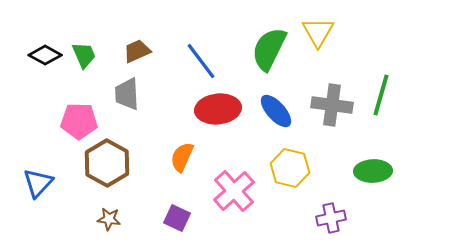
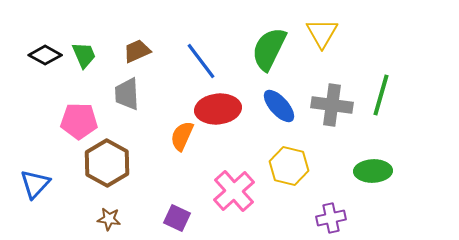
yellow triangle: moved 4 px right, 1 px down
blue ellipse: moved 3 px right, 5 px up
orange semicircle: moved 21 px up
yellow hexagon: moved 1 px left, 2 px up
blue triangle: moved 3 px left, 1 px down
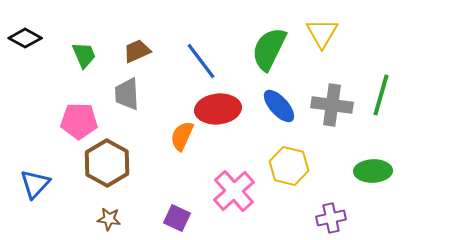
black diamond: moved 20 px left, 17 px up
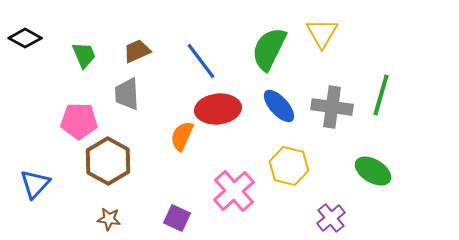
gray cross: moved 2 px down
brown hexagon: moved 1 px right, 2 px up
green ellipse: rotated 33 degrees clockwise
purple cross: rotated 28 degrees counterclockwise
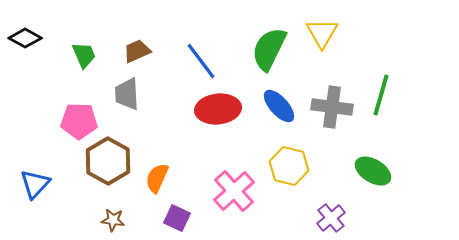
orange semicircle: moved 25 px left, 42 px down
brown star: moved 4 px right, 1 px down
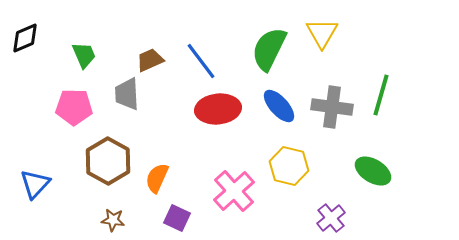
black diamond: rotated 52 degrees counterclockwise
brown trapezoid: moved 13 px right, 9 px down
pink pentagon: moved 5 px left, 14 px up
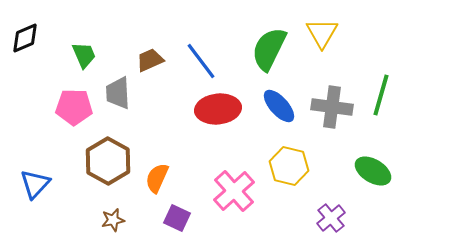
gray trapezoid: moved 9 px left, 1 px up
brown star: rotated 20 degrees counterclockwise
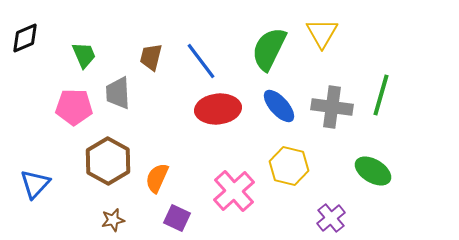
brown trapezoid: moved 1 px right, 3 px up; rotated 52 degrees counterclockwise
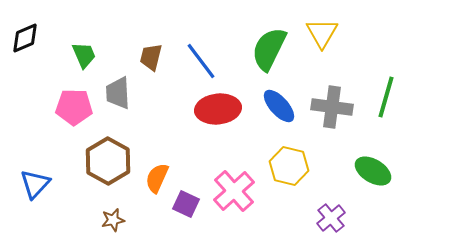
green line: moved 5 px right, 2 px down
purple square: moved 9 px right, 14 px up
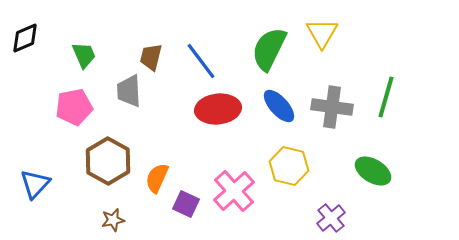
gray trapezoid: moved 11 px right, 2 px up
pink pentagon: rotated 12 degrees counterclockwise
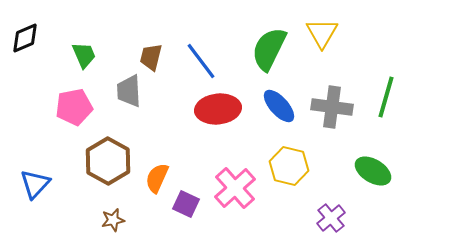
pink cross: moved 1 px right, 3 px up
